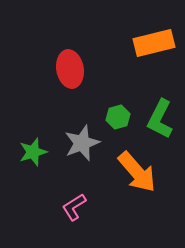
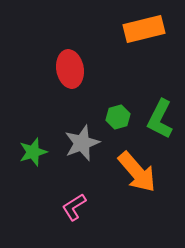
orange rectangle: moved 10 px left, 14 px up
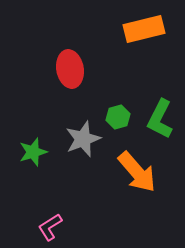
gray star: moved 1 px right, 4 px up
pink L-shape: moved 24 px left, 20 px down
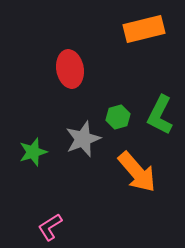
green L-shape: moved 4 px up
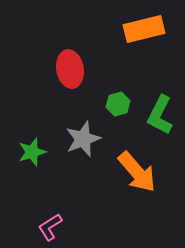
green hexagon: moved 13 px up
green star: moved 1 px left
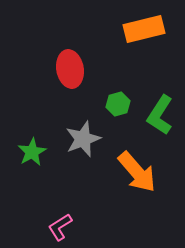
green L-shape: rotated 6 degrees clockwise
green star: rotated 12 degrees counterclockwise
pink L-shape: moved 10 px right
